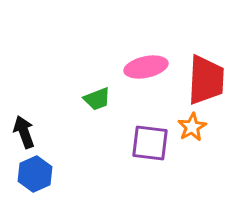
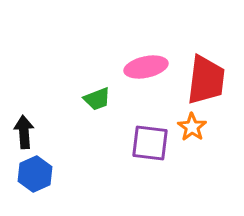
red trapezoid: rotated 4 degrees clockwise
orange star: rotated 8 degrees counterclockwise
black arrow: rotated 16 degrees clockwise
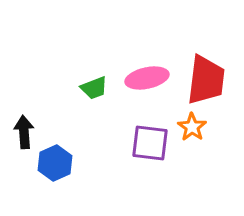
pink ellipse: moved 1 px right, 11 px down
green trapezoid: moved 3 px left, 11 px up
blue hexagon: moved 20 px right, 11 px up
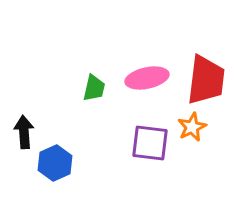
green trapezoid: rotated 56 degrees counterclockwise
orange star: rotated 12 degrees clockwise
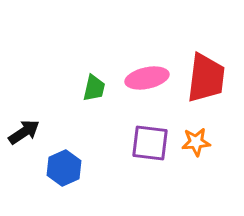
red trapezoid: moved 2 px up
orange star: moved 4 px right, 15 px down; rotated 20 degrees clockwise
black arrow: rotated 60 degrees clockwise
blue hexagon: moved 9 px right, 5 px down
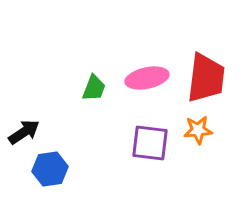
green trapezoid: rotated 8 degrees clockwise
orange star: moved 2 px right, 12 px up
blue hexagon: moved 14 px left, 1 px down; rotated 16 degrees clockwise
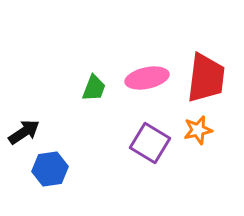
orange star: rotated 8 degrees counterclockwise
purple square: rotated 24 degrees clockwise
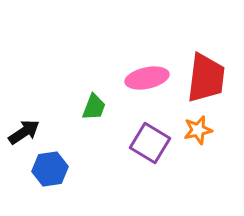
green trapezoid: moved 19 px down
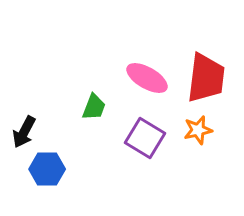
pink ellipse: rotated 42 degrees clockwise
black arrow: rotated 152 degrees clockwise
purple square: moved 5 px left, 5 px up
blue hexagon: moved 3 px left; rotated 8 degrees clockwise
